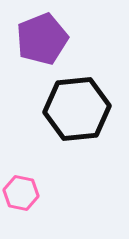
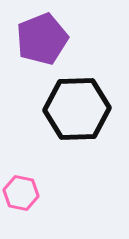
black hexagon: rotated 4 degrees clockwise
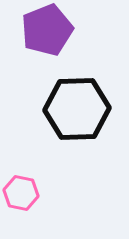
purple pentagon: moved 5 px right, 9 px up
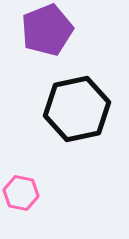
black hexagon: rotated 10 degrees counterclockwise
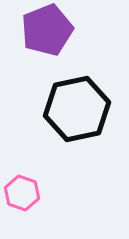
pink hexagon: moved 1 px right; rotated 8 degrees clockwise
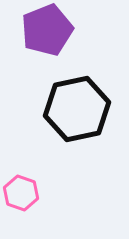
pink hexagon: moved 1 px left
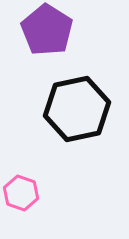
purple pentagon: rotated 18 degrees counterclockwise
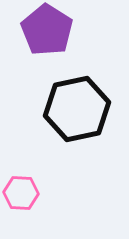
pink hexagon: rotated 16 degrees counterclockwise
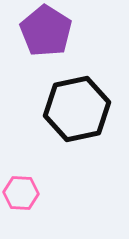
purple pentagon: moved 1 px left, 1 px down
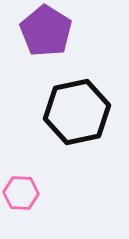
black hexagon: moved 3 px down
